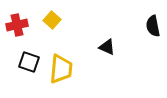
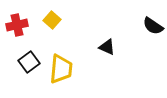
black semicircle: rotated 45 degrees counterclockwise
black square: rotated 35 degrees clockwise
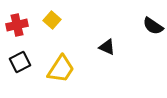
black square: moved 9 px left; rotated 10 degrees clockwise
yellow trapezoid: rotated 28 degrees clockwise
